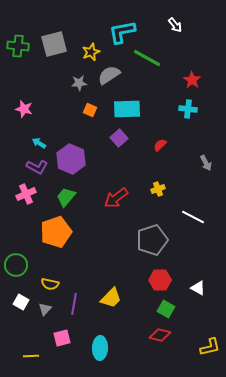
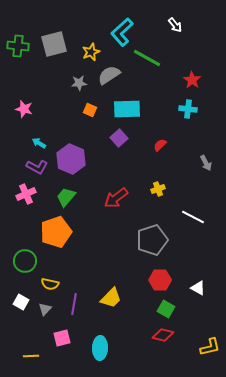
cyan L-shape: rotated 32 degrees counterclockwise
green circle: moved 9 px right, 4 px up
red diamond: moved 3 px right
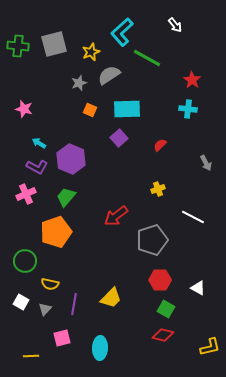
gray star: rotated 14 degrees counterclockwise
red arrow: moved 18 px down
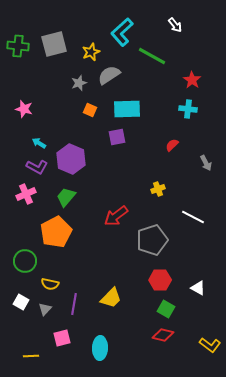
green line: moved 5 px right, 2 px up
purple square: moved 2 px left, 1 px up; rotated 30 degrees clockwise
red semicircle: moved 12 px right
orange pentagon: rotated 8 degrees counterclockwise
yellow L-shape: moved 2 px up; rotated 50 degrees clockwise
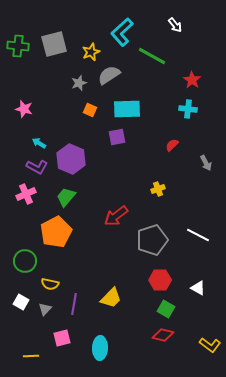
white line: moved 5 px right, 18 px down
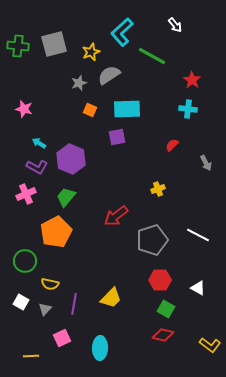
pink square: rotated 12 degrees counterclockwise
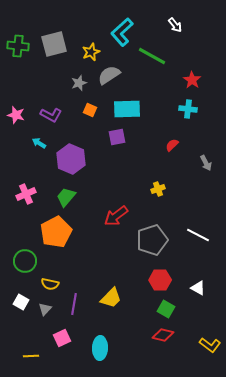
pink star: moved 8 px left, 6 px down
purple L-shape: moved 14 px right, 52 px up
